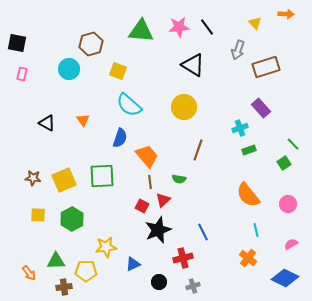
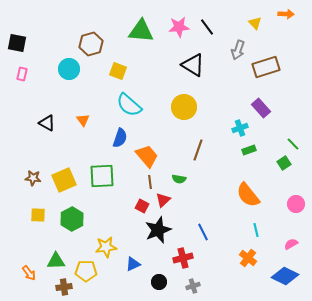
pink circle at (288, 204): moved 8 px right
blue diamond at (285, 278): moved 2 px up
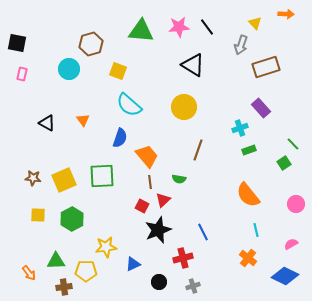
gray arrow at (238, 50): moved 3 px right, 5 px up
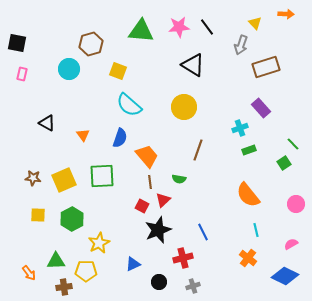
orange triangle at (83, 120): moved 15 px down
yellow star at (106, 247): moved 7 px left, 4 px up; rotated 20 degrees counterclockwise
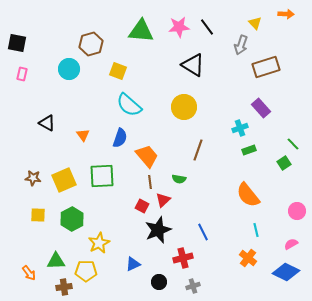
pink circle at (296, 204): moved 1 px right, 7 px down
blue diamond at (285, 276): moved 1 px right, 4 px up
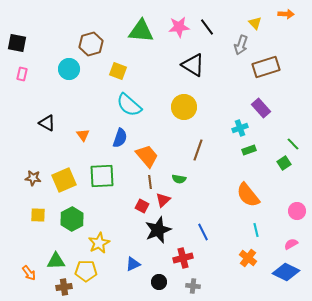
gray cross at (193, 286): rotated 24 degrees clockwise
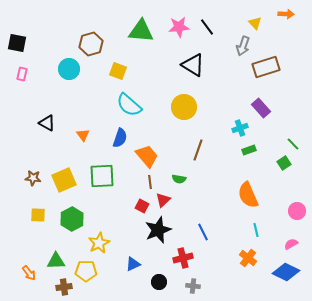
gray arrow at (241, 45): moved 2 px right, 1 px down
orange semicircle at (248, 195): rotated 16 degrees clockwise
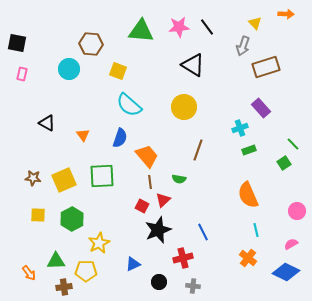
brown hexagon at (91, 44): rotated 20 degrees clockwise
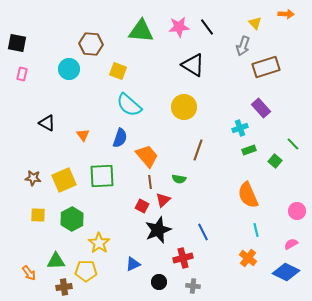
green square at (284, 163): moved 9 px left, 2 px up; rotated 16 degrees counterclockwise
yellow star at (99, 243): rotated 10 degrees counterclockwise
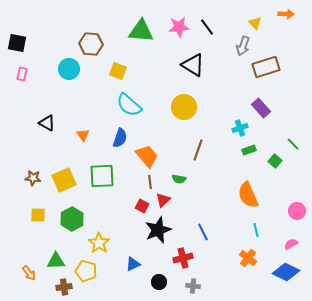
yellow pentagon at (86, 271): rotated 15 degrees clockwise
